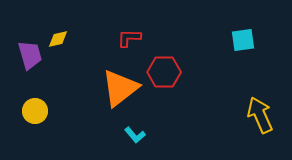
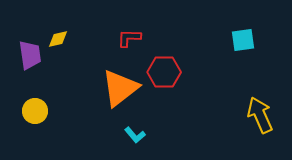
purple trapezoid: rotated 8 degrees clockwise
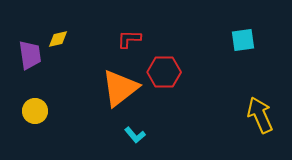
red L-shape: moved 1 px down
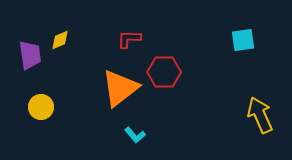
yellow diamond: moved 2 px right, 1 px down; rotated 10 degrees counterclockwise
yellow circle: moved 6 px right, 4 px up
